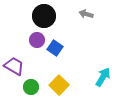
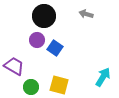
yellow square: rotated 30 degrees counterclockwise
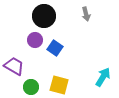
gray arrow: rotated 120 degrees counterclockwise
purple circle: moved 2 px left
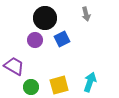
black circle: moved 1 px right, 2 px down
blue square: moved 7 px right, 9 px up; rotated 28 degrees clockwise
cyan arrow: moved 13 px left, 5 px down; rotated 12 degrees counterclockwise
yellow square: rotated 30 degrees counterclockwise
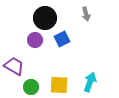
yellow square: rotated 18 degrees clockwise
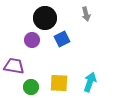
purple circle: moved 3 px left
purple trapezoid: rotated 20 degrees counterclockwise
yellow square: moved 2 px up
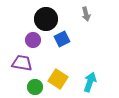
black circle: moved 1 px right, 1 px down
purple circle: moved 1 px right
purple trapezoid: moved 8 px right, 3 px up
yellow square: moved 1 px left, 4 px up; rotated 30 degrees clockwise
green circle: moved 4 px right
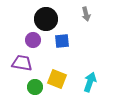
blue square: moved 2 px down; rotated 21 degrees clockwise
yellow square: moved 1 px left; rotated 12 degrees counterclockwise
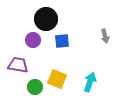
gray arrow: moved 19 px right, 22 px down
purple trapezoid: moved 4 px left, 2 px down
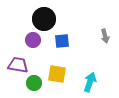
black circle: moved 2 px left
yellow square: moved 5 px up; rotated 12 degrees counterclockwise
green circle: moved 1 px left, 4 px up
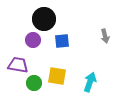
yellow square: moved 2 px down
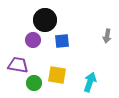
black circle: moved 1 px right, 1 px down
gray arrow: moved 2 px right; rotated 24 degrees clockwise
yellow square: moved 1 px up
